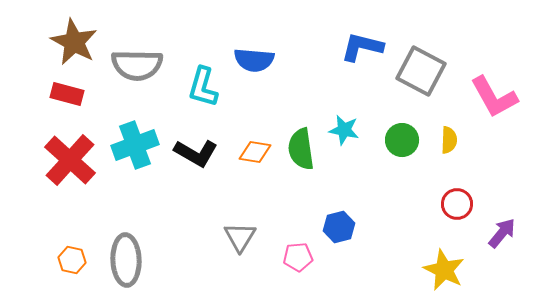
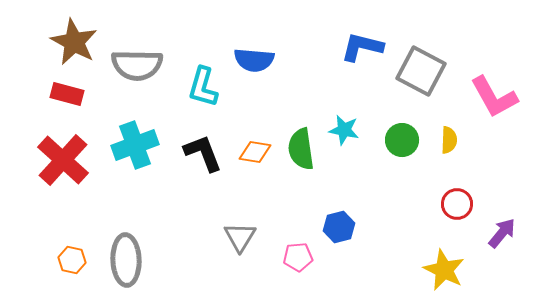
black L-shape: moved 7 px right; rotated 141 degrees counterclockwise
red cross: moved 7 px left
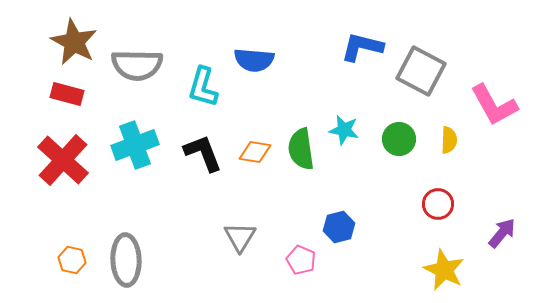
pink L-shape: moved 8 px down
green circle: moved 3 px left, 1 px up
red circle: moved 19 px left
pink pentagon: moved 3 px right, 3 px down; rotated 28 degrees clockwise
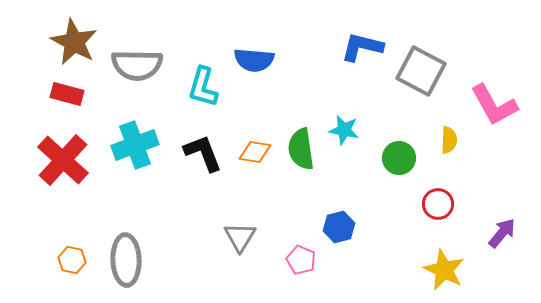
green circle: moved 19 px down
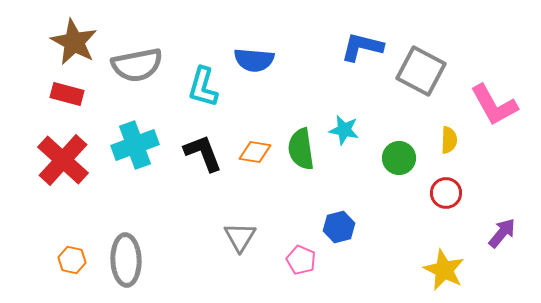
gray semicircle: rotated 12 degrees counterclockwise
red circle: moved 8 px right, 11 px up
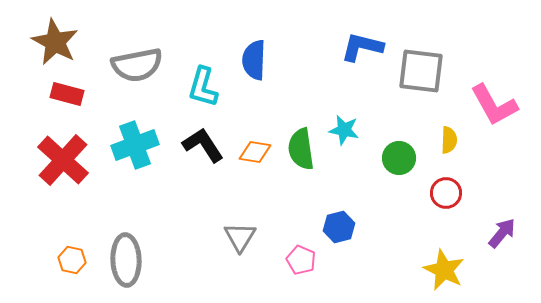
brown star: moved 19 px left
blue semicircle: rotated 87 degrees clockwise
gray square: rotated 21 degrees counterclockwise
black L-shape: moved 8 px up; rotated 12 degrees counterclockwise
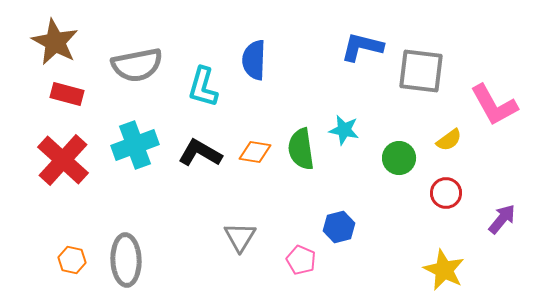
yellow semicircle: rotated 52 degrees clockwise
black L-shape: moved 3 px left, 8 px down; rotated 27 degrees counterclockwise
purple arrow: moved 14 px up
